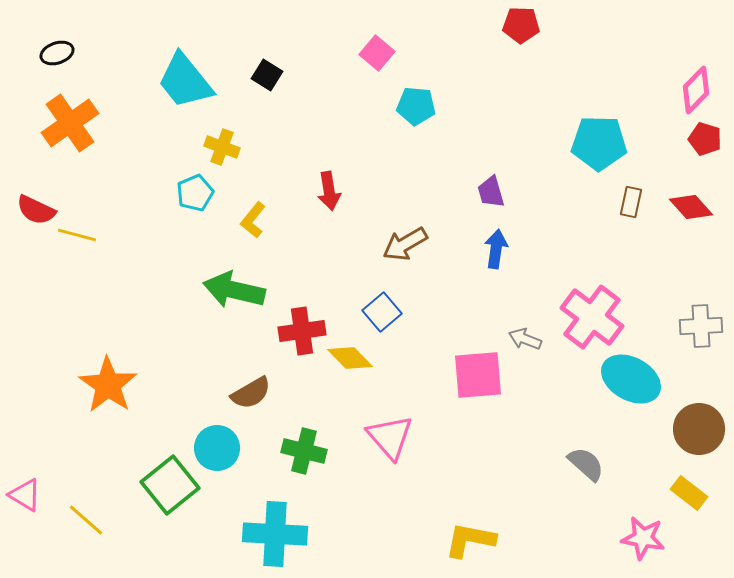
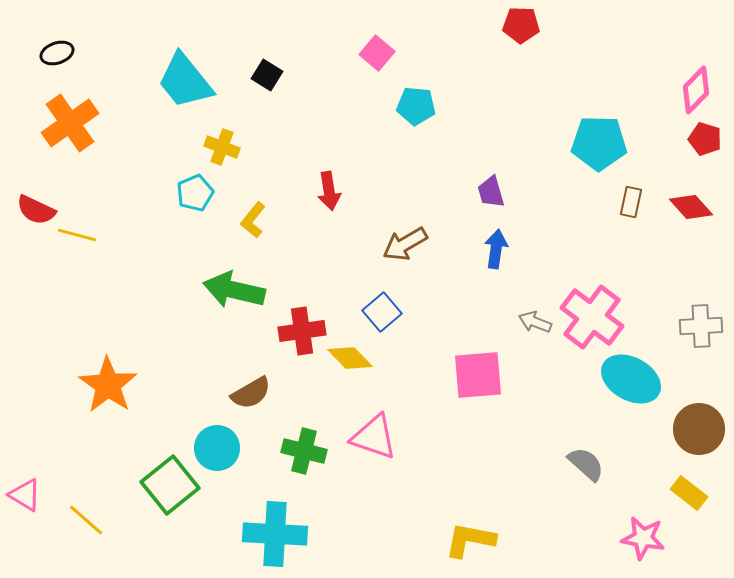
gray arrow at (525, 339): moved 10 px right, 17 px up
pink triangle at (390, 437): moved 16 px left; rotated 30 degrees counterclockwise
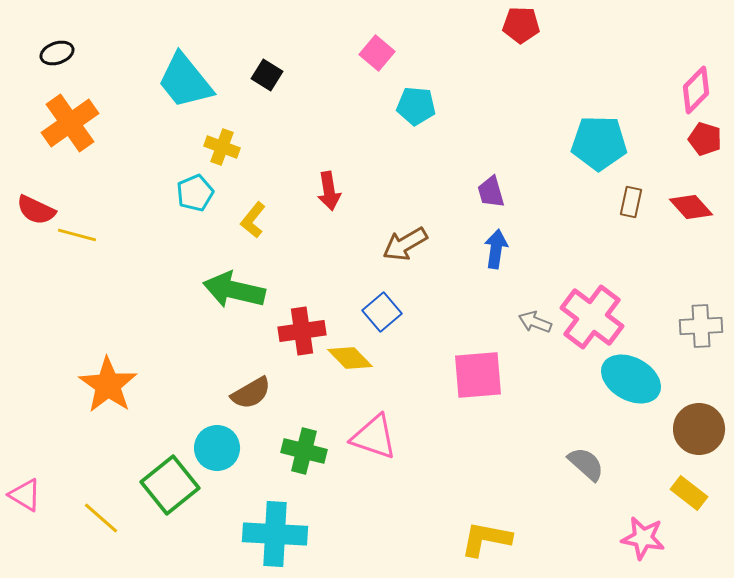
yellow line at (86, 520): moved 15 px right, 2 px up
yellow L-shape at (470, 540): moved 16 px right, 1 px up
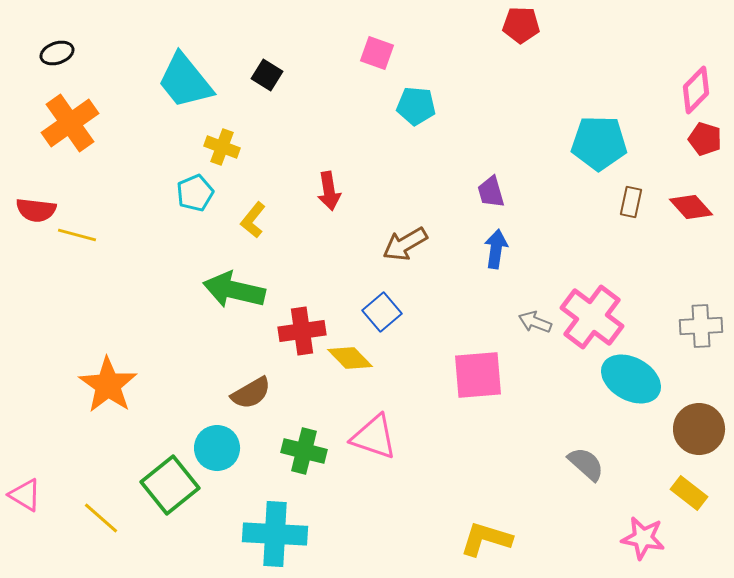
pink square at (377, 53): rotated 20 degrees counterclockwise
red semicircle at (36, 210): rotated 18 degrees counterclockwise
yellow L-shape at (486, 539): rotated 6 degrees clockwise
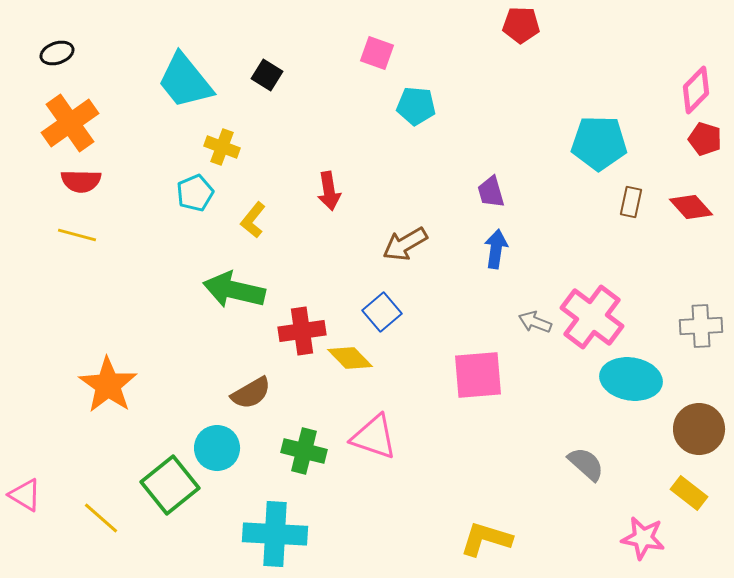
red semicircle at (36, 210): moved 45 px right, 29 px up; rotated 6 degrees counterclockwise
cyan ellipse at (631, 379): rotated 20 degrees counterclockwise
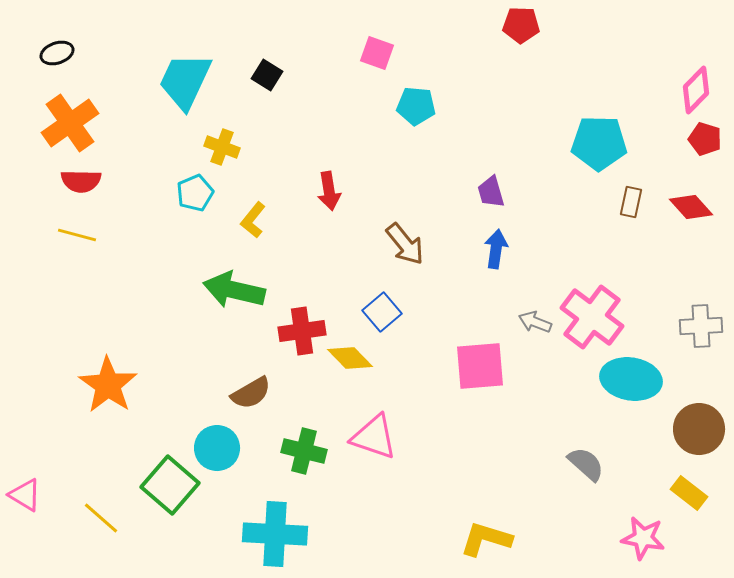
cyan trapezoid at (185, 81): rotated 64 degrees clockwise
brown arrow at (405, 244): rotated 99 degrees counterclockwise
pink square at (478, 375): moved 2 px right, 9 px up
green square at (170, 485): rotated 10 degrees counterclockwise
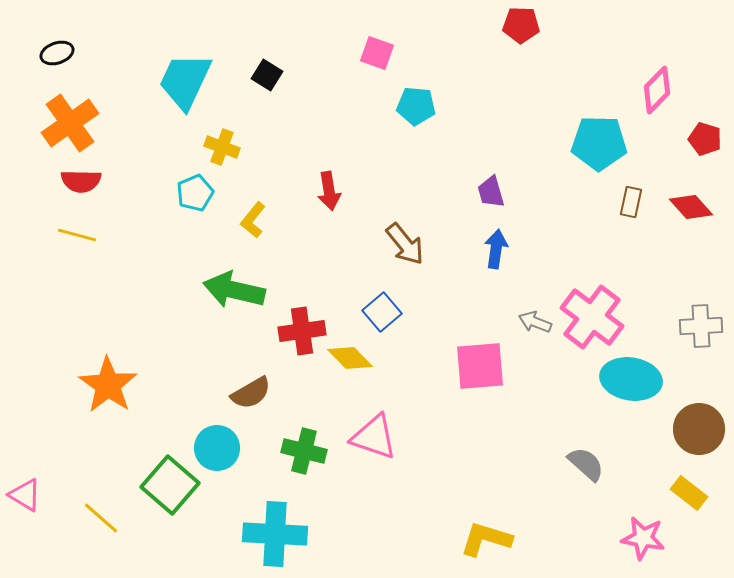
pink diamond at (696, 90): moved 39 px left
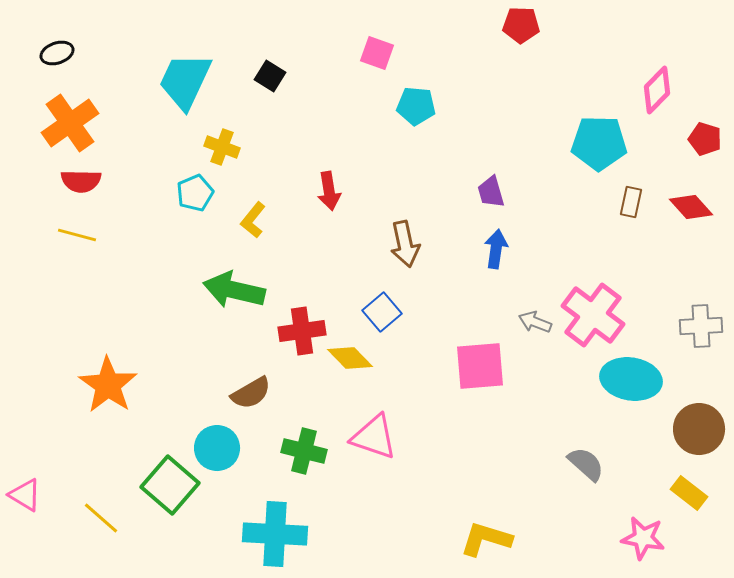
black square at (267, 75): moved 3 px right, 1 px down
brown arrow at (405, 244): rotated 27 degrees clockwise
pink cross at (592, 317): moved 1 px right, 2 px up
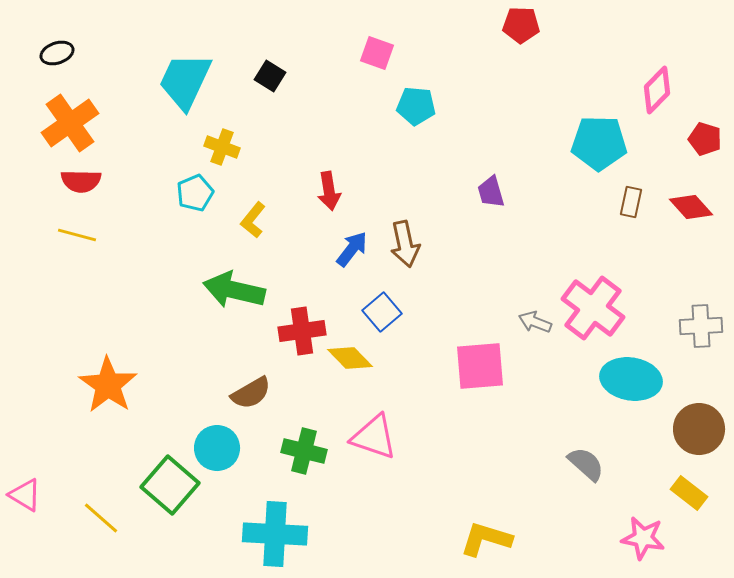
blue arrow at (496, 249): moved 144 px left; rotated 30 degrees clockwise
pink cross at (593, 315): moved 7 px up
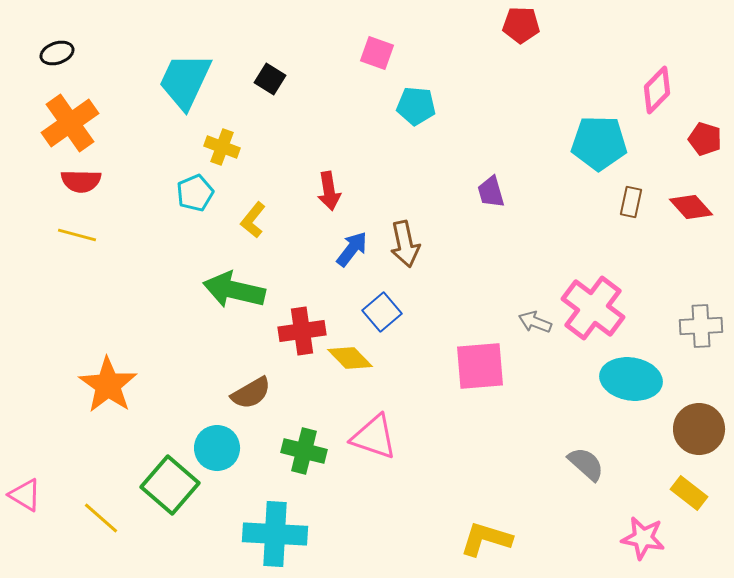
black square at (270, 76): moved 3 px down
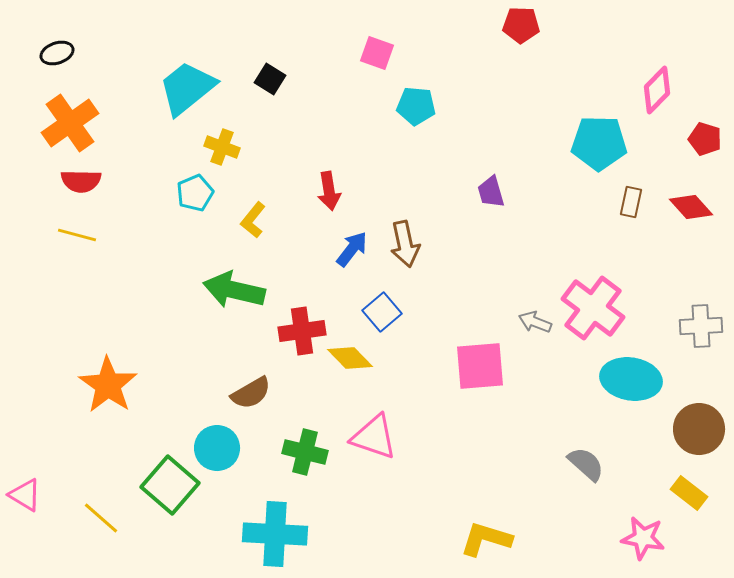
cyan trapezoid at (185, 81): moved 2 px right, 7 px down; rotated 26 degrees clockwise
green cross at (304, 451): moved 1 px right, 1 px down
